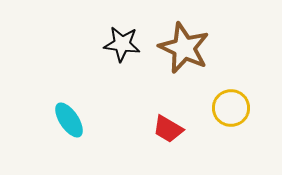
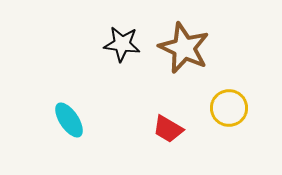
yellow circle: moved 2 px left
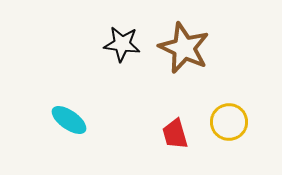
yellow circle: moved 14 px down
cyan ellipse: rotated 21 degrees counterclockwise
red trapezoid: moved 7 px right, 5 px down; rotated 44 degrees clockwise
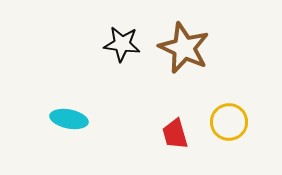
cyan ellipse: moved 1 px up; rotated 24 degrees counterclockwise
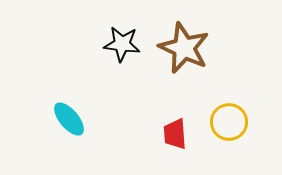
cyan ellipse: rotated 39 degrees clockwise
red trapezoid: rotated 12 degrees clockwise
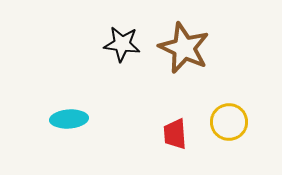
cyan ellipse: rotated 54 degrees counterclockwise
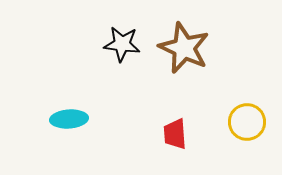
yellow circle: moved 18 px right
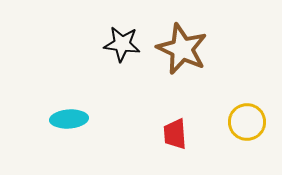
brown star: moved 2 px left, 1 px down
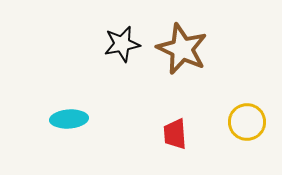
black star: rotated 18 degrees counterclockwise
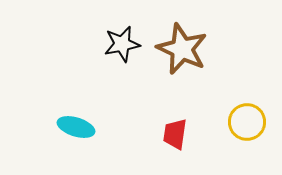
cyan ellipse: moved 7 px right, 8 px down; rotated 21 degrees clockwise
red trapezoid: rotated 12 degrees clockwise
